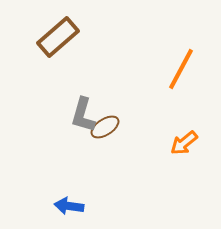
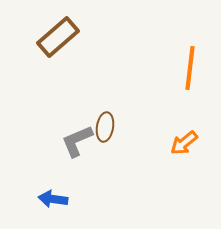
orange line: moved 9 px right, 1 px up; rotated 21 degrees counterclockwise
gray L-shape: moved 6 px left, 26 px down; rotated 51 degrees clockwise
brown ellipse: rotated 48 degrees counterclockwise
blue arrow: moved 16 px left, 7 px up
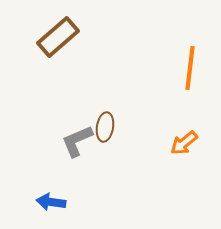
blue arrow: moved 2 px left, 3 px down
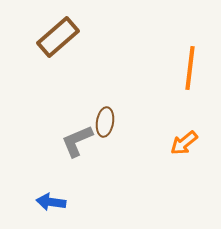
brown ellipse: moved 5 px up
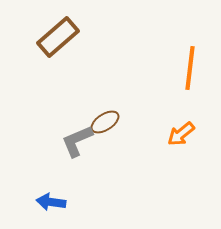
brown ellipse: rotated 48 degrees clockwise
orange arrow: moved 3 px left, 9 px up
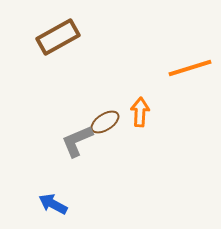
brown rectangle: rotated 12 degrees clockwise
orange line: rotated 66 degrees clockwise
orange arrow: moved 41 px left, 22 px up; rotated 132 degrees clockwise
blue arrow: moved 2 px right, 2 px down; rotated 20 degrees clockwise
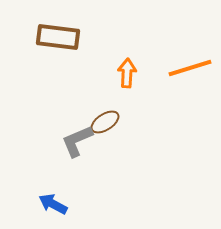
brown rectangle: rotated 36 degrees clockwise
orange arrow: moved 13 px left, 39 px up
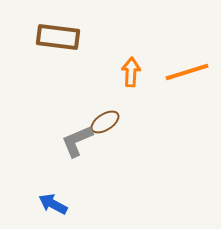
orange line: moved 3 px left, 4 px down
orange arrow: moved 4 px right, 1 px up
